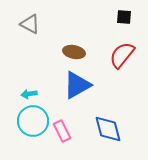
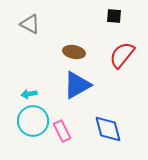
black square: moved 10 px left, 1 px up
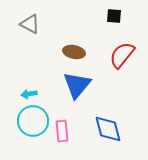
blue triangle: rotated 20 degrees counterclockwise
pink rectangle: rotated 20 degrees clockwise
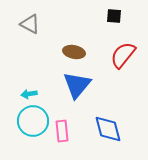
red semicircle: moved 1 px right
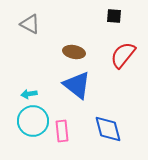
blue triangle: rotated 32 degrees counterclockwise
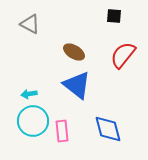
brown ellipse: rotated 20 degrees clockwise
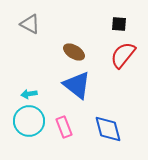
black square: moved 5 px right, 8 px down
cyan circle: moved 4 px left
pink rectangle: moved 2 px right, 4 px up; rotated 15 degrees counterclockwise
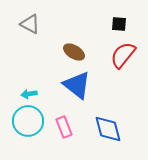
cyan circle: moved 1 px left
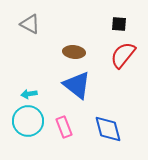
brown ellipse: rotated 25 degrees counterclockwise
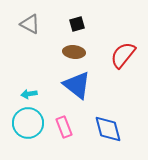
black square: moved 42 px left; rotated 21 degrees counterclockwise
cyan circle: moved 2 px down
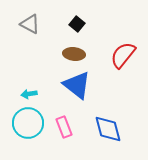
black square: rotated 35 degrees counterclockwise
brown ellipse: moved 2 px down
